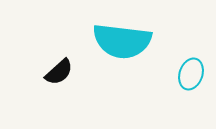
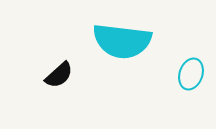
black semicircle: moved 3 px down
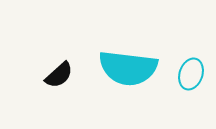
cyan semicircle: moved 6 px right, 27 px down
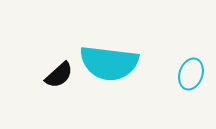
cyan semicircle: moved 19 px left, 5 px up
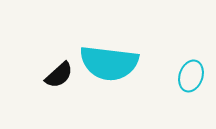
cyan ellipse: moved 2 px down
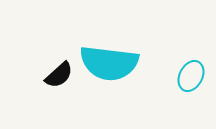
cyan ellipse: rotated 8 degrees clockwise
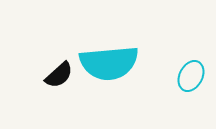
cyan semicircle: rotated 12 degrees counterclockwise
